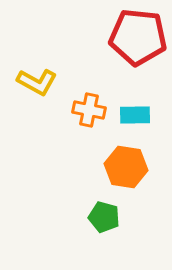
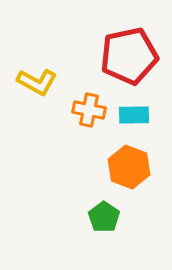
red pentagon: moved 9 px left, 19 px down; rotated 18 degrees counterclockwise
cyan rectangle: moved 1 px left
orange hexagon: moved 3 px right; rotated 12 degrees clockwise
green pentagon: rotated 20 degrees clockwise
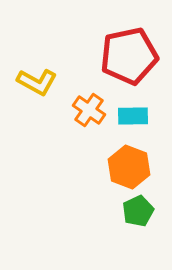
orange cross: rotated 24 degrees clockwise
cyan rectangle: moved 1 px left, 1 px down
green pentagon: moved 34 px right, 6 px up; rotated 12 degrees clockwise
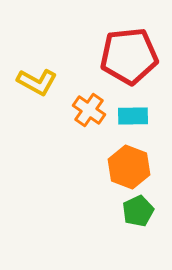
red pentagon: rotated 6 degrees clockwise
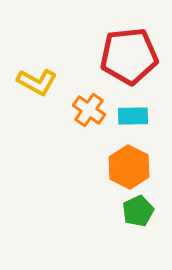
orange hexagon: rotated 6 degrees clockwise
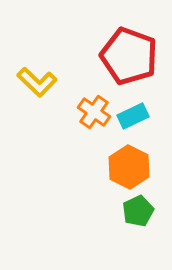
red pentagon: rotated 26 degrees clockwise
yellow L-shape: rotated 15 degrees clockwise
orange cross: moved 5 px right, 2 px down
cyan rectangle: rotated 24 degrees counterclockwise
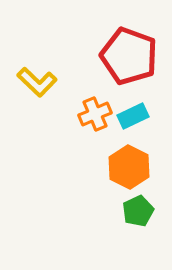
orange cross: moved 1 px right, 2 px down; rotated 32 degrees clockwise
